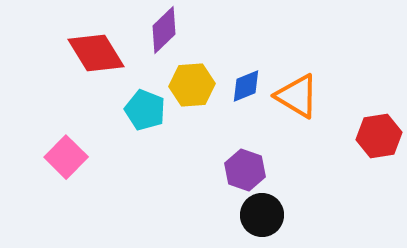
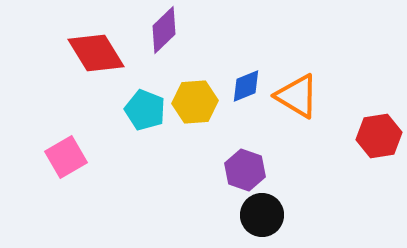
yellow hexagon: moved 3 px right, 17 px down
pink square: rotated 15 degrees clockwise
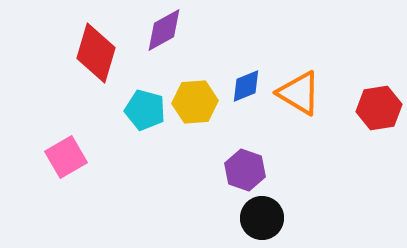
purple diamond: rotated 15 degrees clockwise
red diamond: rotated 48 degrees clockwise
orange triangle: moved 2 px right, 3 px up
cyan pentagon: rotated 6 degrees counterclockwise
red hexagon: moved 28 px up
black circle: moved 3 px down
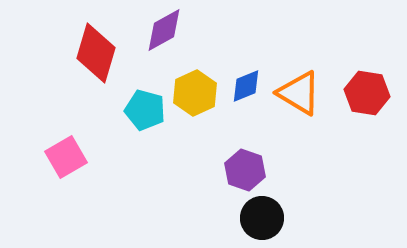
yellow hexagon: moved 9 px up; rotated 21 degrees counterclockwise
red hexagon: moved 12 px left, 15 px up; rotated 18 degrees clockwise
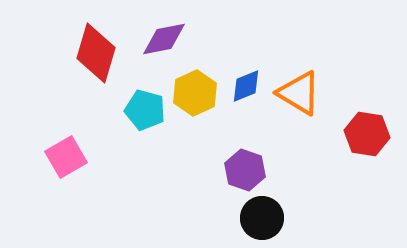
purple diamond: moved 9 px down; rotated 18 degrees clockwise
red hexagon: moved 41 px down
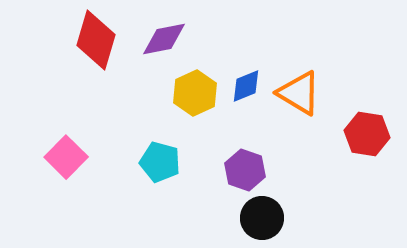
red diamond: moved 13 px up
cyan pentagon: moved 15 px right, 52 px down
pink square: rotated 15 degrees counterclockwise
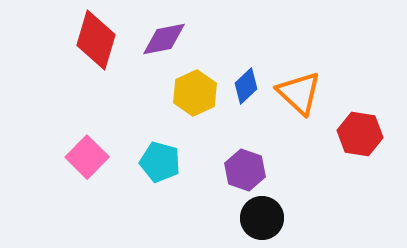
blue diamond: rotated 21 degrees counterclockwise
orange triangle: rotated 12 degrees clockwise
red hexagon: moved 7 px left
pink square: moved 21 px right
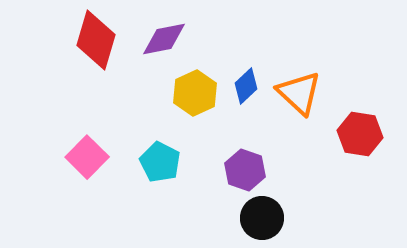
cyan pentagon: rotated 12 degrees clockwise
